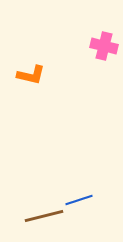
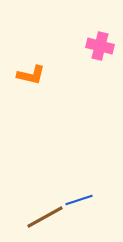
pink cross: moved 4 px left
brown line: moved 1 px right, 1 px down; rotated 15 degrees counterclockwise
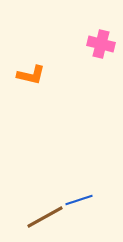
pink cross: moved 1 px right, 2 px up
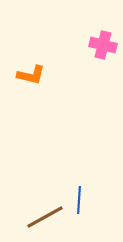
pink cross: moved 2 px right, 1 px down
blue line: rotated 68 degrees counterclockwise
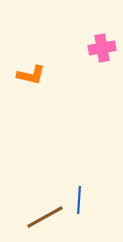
pink cross: moved 1 px left, 3 px down; rotated 24 degrees counterclockwise
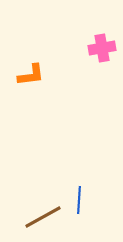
orange L-shape: rotated 20 degrees counterclockwise
brown line: moved 2 px left
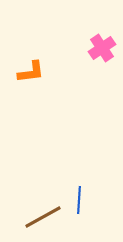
pink cross: rotated 24 degrees counterclockwise
orange L-shape: moved 3 px up
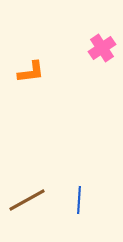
brown line: moved 16 px left, 17 px up
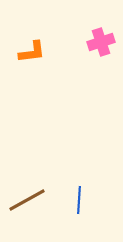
pink cross: moved 1 px left, 6 px up; rotated 16 degrees clockwise
orange L-shape: moved 1 px right, 20 px up
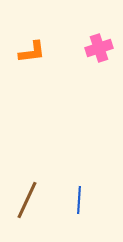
pink cross: moved 2 px left, 6 px down
brown line: rotated 36 degrees counterclockwise
